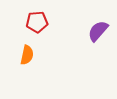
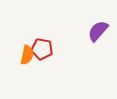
red pentagon: moved 5 px right, 27 px down; rotated 15 degrees clockwise
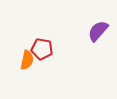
orange semicircle: moved 5 px down
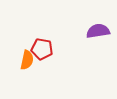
purple semicircle: rotated 40 degrees clockwise
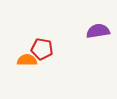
orange semicircle: rotated 102 degrees counterclockwise
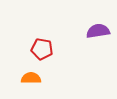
orange semicircle: moved 4 px right, 18 px down
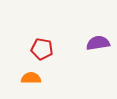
purple semicircle: moved 12 px down
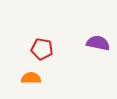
purple semicircle: rotated 20 degrees clockwise
